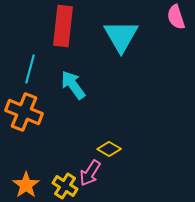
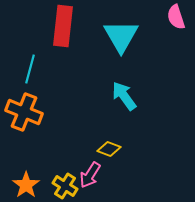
cyan arrow: moved 51 px right, 11 px down
yellow diamond: rotated 10 degrees counterclockwise
pink arrow: moved 2 px down
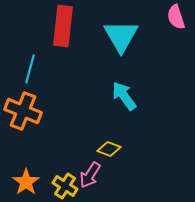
orange cross: moved 1 px left, 1 px up
orange star: moved 3 px up
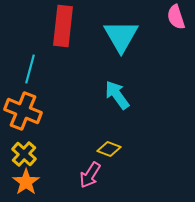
cyan arrow: moved 7 px left, 1 px up
yellow cross: moved 41 px left, 32 px up; rotated 10 degrees clockwise
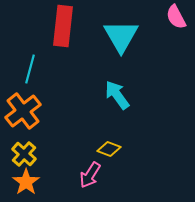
pink semicircle: rotated 10 degrees counterclockwise
orange cross: rotated 30 degrees clockwise
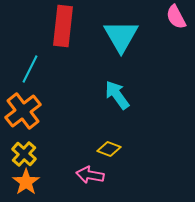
cyan line: rotated 12 degrees clockwise
pink arrow: rotated 68 degrees clockwise
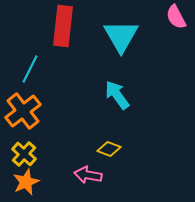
pink arrow: moved 2 px left
orange star: rotated 12 degrees clockwise
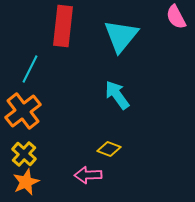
cyan triangle: rotated 9 degrees clockwise
pink arrow: rotated 12 degrees counterclockwise
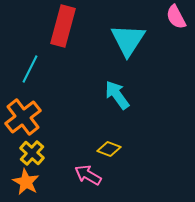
red rectangle: rotated 9 degrees clockwise
cyan triangle: moved 7 px right, 4 px down; rotated 6 degrees counterclockwise
orange cross: moved 6 px down
yellow cross: moved 8 px right, 1 px up
pink arrow: rotated 32 degrees clockwise
orange star: rotated 20 degrees counterclockwise
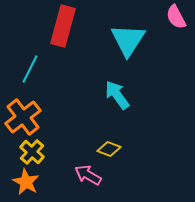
yellow cross: moved 1 px up
